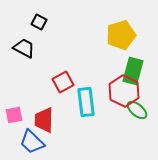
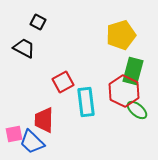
black square: moved 1 px left
pink square: moved 19 px down
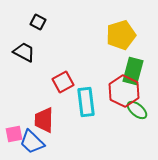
black trapezoid: moved 4 px down
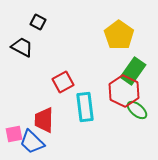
yellow pentagon: moved 2 px left; rotated 20 degrees counterclockwise
black trapezoid: moved 2 px left, 5 px up
green rectangle: rotated 20 degrees clockwise
cyan rectangle: moved 1 px left, 5 px down
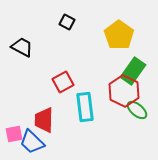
black square: moved 29 px right
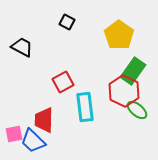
blue trapezoid: moved 1 px right, 1 px up
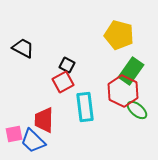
black square: moved 43 px down
yellow pentagon: rotated 20 degrees counterclockwise
black trapezoid: moved 1 px right, 1 px down
green rectangle: moved 2 px left
red hexagon: moved 1 px left
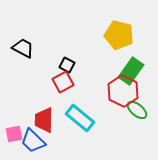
cyan rectangle: moved 5 px left, 11 px down; rotated 44 degrees counterclockwise
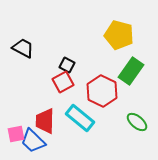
red hexagon: moved 21 px left
green ellipse: moved 12 px down
red trapezoid: moved 1 px right, 1 px down
pink square: moved 2 px right
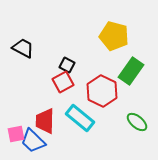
yellow pentagon: moved 5 px left, 1 px down
